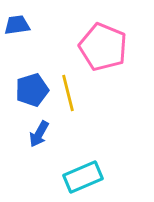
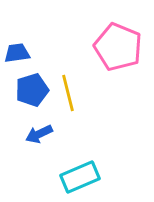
blue trapezoid: moved 28 px down
pink pentagon: moved 15 px right
blue arrow: rotated 36 degrees clockwise
cyan rectangle: moved 3 px left
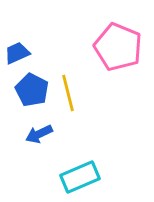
blue trapezoid: rotated 16 degrees counterclockwise
blue pentagon: rotated 28 degrees counterclockwise
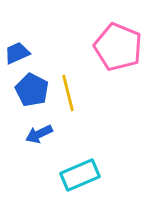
cyan rectangle: moved 2 px up
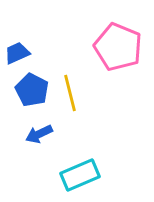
yellow line: moved 2 px right
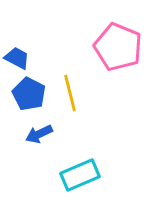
blue trapezoid: moved 5 px down; rotated 52 degrees clockwise
blue pentagon: moved 3 px left, 4 px down
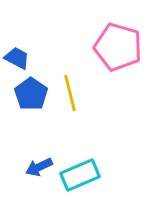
pink pentagon: rotated 6 degrees counterclockwise
blue pentagon: moved 2 px right; rotated 8 degrees clockwise
blue arrow: moved 33 px down
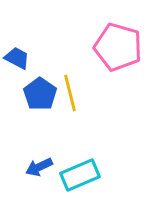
blue pentagon: moved 9 px right
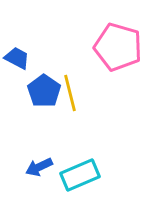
blue pentagon: moved 4 px right, 3 px up
